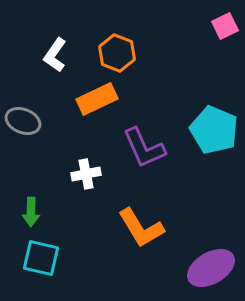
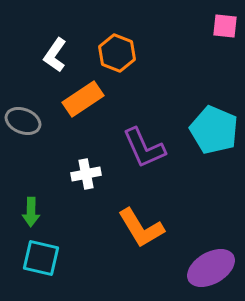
pink square: rotated 32 degrees clockwise
orange rectangle: moved 14 px left; rotated 9 degrees counterclockwise
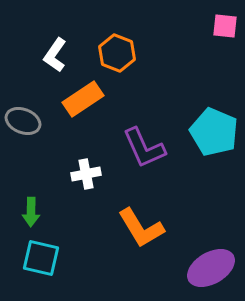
cyan pentagon: moved 2 px down
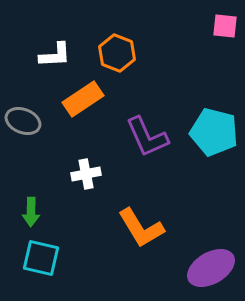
white L-shape: rotated 128 degrees counterclockwise
cyan pentagon: rotated 9 degrees counterclockwise
purple L-shape: moved 3 px right, 11 px up
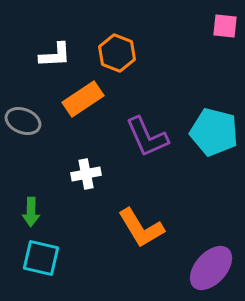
purple ellipse: rotated 18 degrees counterclockwise
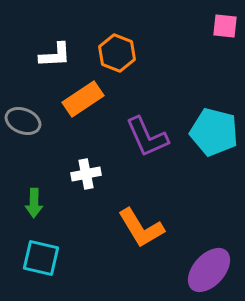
green arrow: moved 3 px right, 9 px up
purple ellipse: moved 2 px left, 2 px down
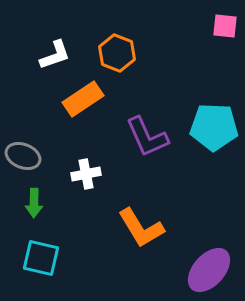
white L-shape: rotated 16 degrees counterclockwise
gray ellipse: moved 35 px down
cyan pentagon: moved 5 px up; rotated 12 degrees counterclockwise
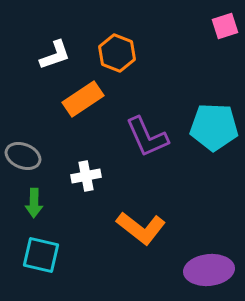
pink square: rotated 24 degrees counterclockwise
white cross: moved 2 px down
orange L-shape: rotated 21 degrees counterclockwise
cyan square: moved 3 px up
purple ellipse: rotated 42 degrees clockwise
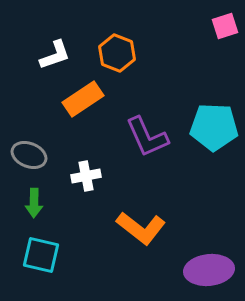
gray ellipse: moved 6 px right, 1 px up
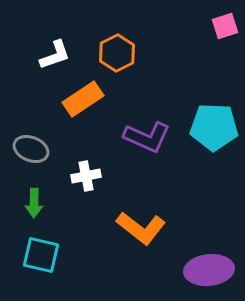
orange hexagon: rotated 12 degrees clockwise
purple L-shape: rotated 42 degrees counterclockwise
gray ellipse: moved 2 px right, 6 px up
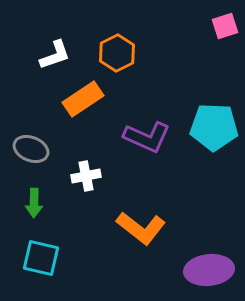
cyan square: moved 3 px down
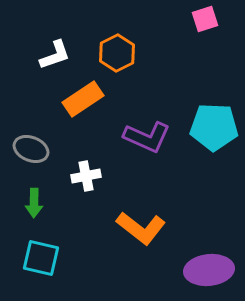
pink square: moved 20 px left, 7 px up
